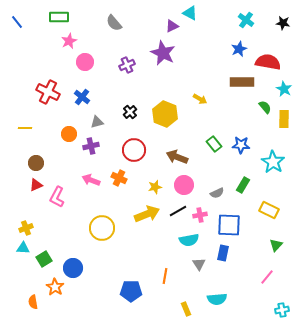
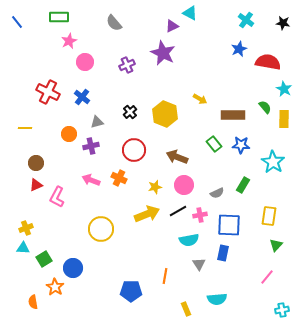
brown rectangle at (242, 82): moved 9 px left, 33 px down
yellow rectangle at (269, 210): moved 6 px down; rotated 72 degrees clockwise
yellow circle at (102, 228): moved 1 px left, 1 px down
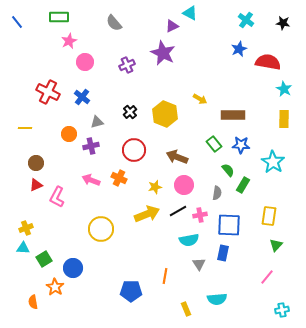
green semicircle at (265, 107): moved 37 px left, 63 px down
gray semicircle at (217, 193): rotated 56 degrees counterclockwise
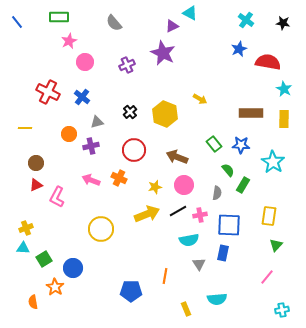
brown rectangle at (233, 115): moved 18 px right, 2 px up
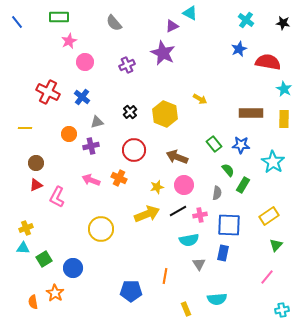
yellow star at (155, 187): moved 2 px right
yellow rectangle at (269, 216): rotated 48 degrees clockwise
orange star at (55, 287): moved 6 px down
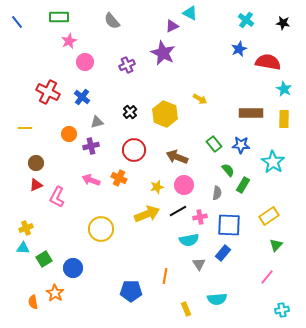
gray semicircle at (114, 23): moved 2 px left, 2 px up
pink cross at (200, 215): moved 2 px down
blue rectangle at (223, 253): rotated 28 degrees clockwise
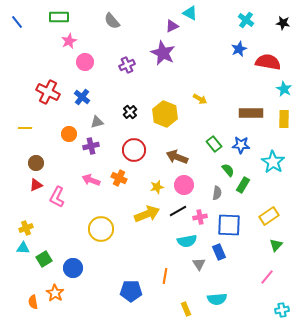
cyan semicircle at (189, 240): moved 2 px left, 1 px down
blue rectangle at (223, 253): moved 4 px left, 1 px up; rotated 63 degrees counterclockwise
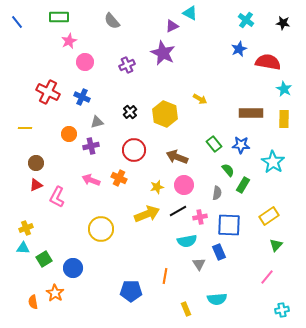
blue cross at (82, 97): rotated 14 degrees counterclockwise
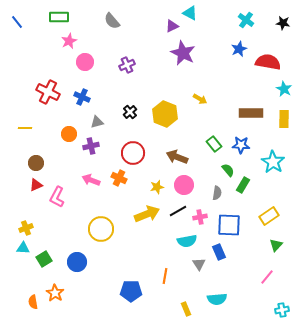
purple star at (163, 53): moved 20 px right
red circle at (134, 150): moved 1 px left, 3 px down
blue circle at (73, 268): moved 4 px right, 6 px up
